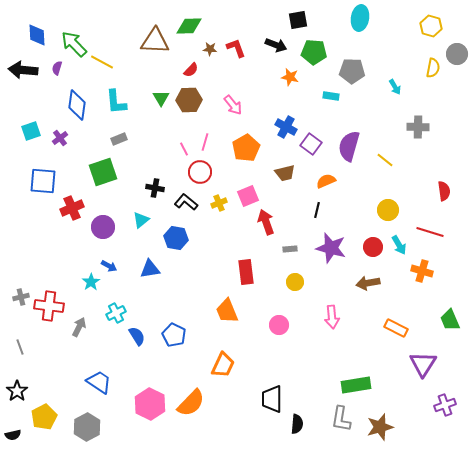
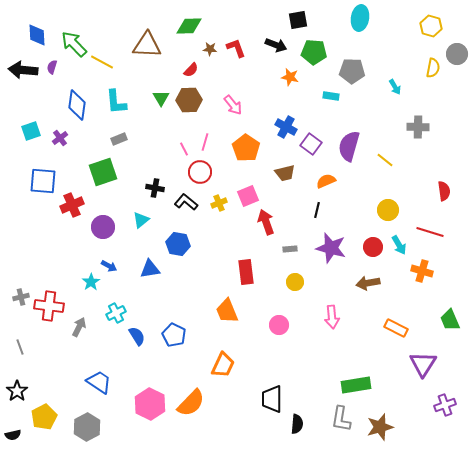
brown triangle at (155, 41): moved 8 px left, 4 px down
purple semicircle at (57, 68): moved 5 px left, 1 px up
orange pentagon at (246, 148): rotated 8 degrees counterclockwise
red cross at (72, 208): moved 3 px up
blue hexagon at (176, 238): moved 2 px right, 6 px down
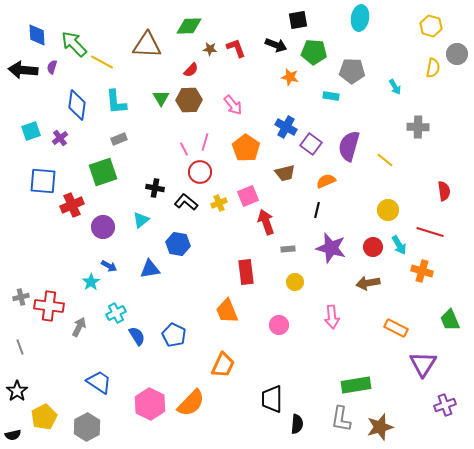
gray rectangle at (290, 249): moved 2 px left
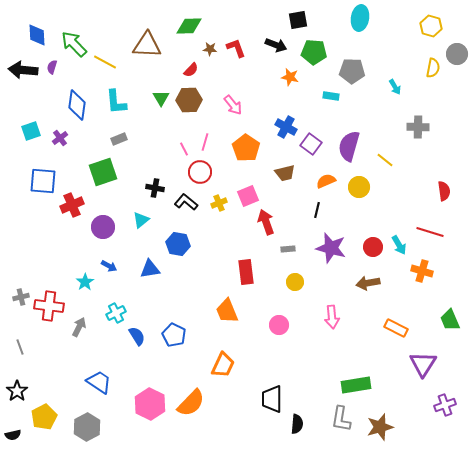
yellow line at (102, 62): moved 3 px right
yellow circle at (388, 210): moved 29 px left, 23 px up
cyan star at (91, 282): moved 6 px left
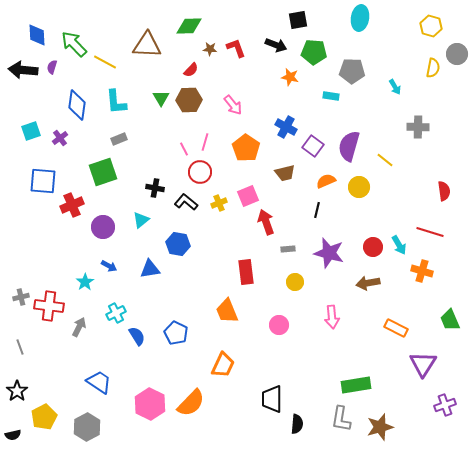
purple square at (311, 144): moved 2 px right, 2 px down
purple star at (331, 248): moved 2 px left, 5 px down
blue pentagon at (174, 335): moved 2 px right, 2 px up
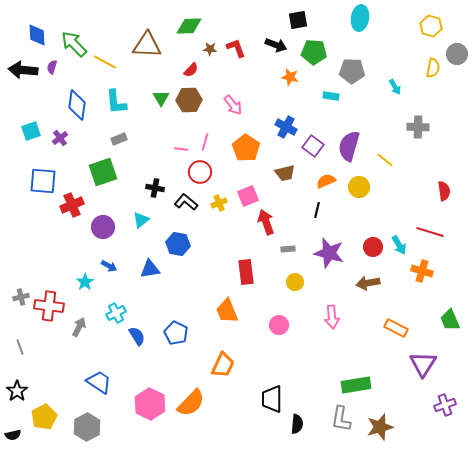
pink line at (184, 149): moved 3 px left; rotated 56 degrees counterclockwise
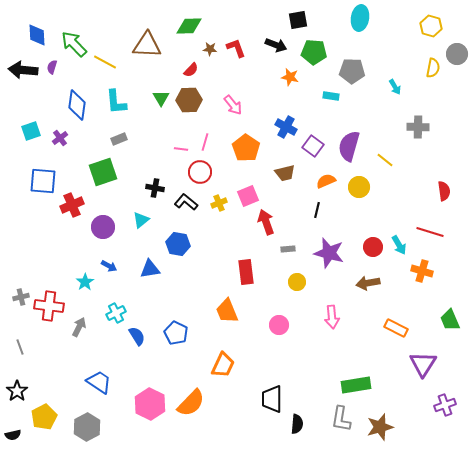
yellow circle at (295, 282): moved 2 px right
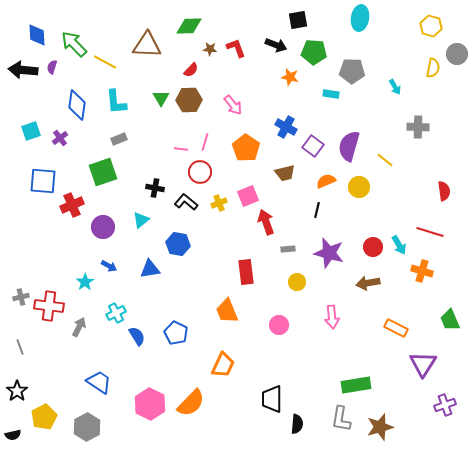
cyan rectangle at (331, 96): moved 2 px up
